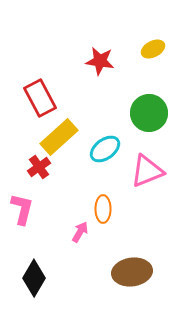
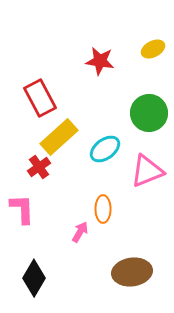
pink L-shape: rotated 16 degrees counterclockwise
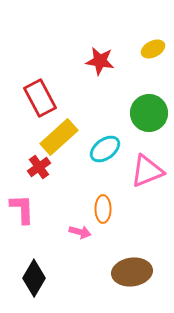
pink arrow: rotated 75 degrees clockwise
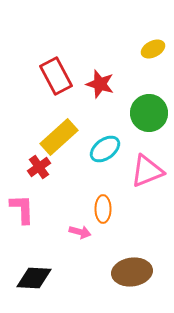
red star: moved 23 px down; rotated 8 degrees clockwise
red rectangle: moved 16 px right, 22 px up
black diamond: rotated 63 degrees clockwise
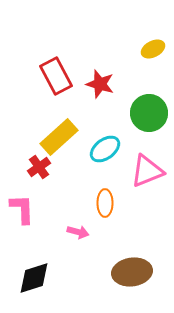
orange ellipse: moved 2 px right, 6 px up
pink arrow: moved 2 px left
black diamond: rotated 21 degrees counterclockwise
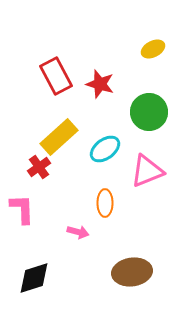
green circle: moved 1 px up
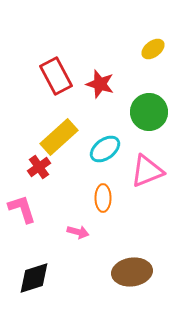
yellow ellipse: rotated 10 degrees counterclockwise
orange ellipse: moved 2 px left, 5 px up
pink L-shape: rotated 16 degrees counterclockwise
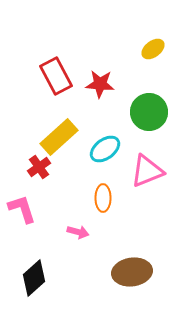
red star: rotated 12 degrees counterclockwise
black diamond: rotated 24 degrees counterclockwise
